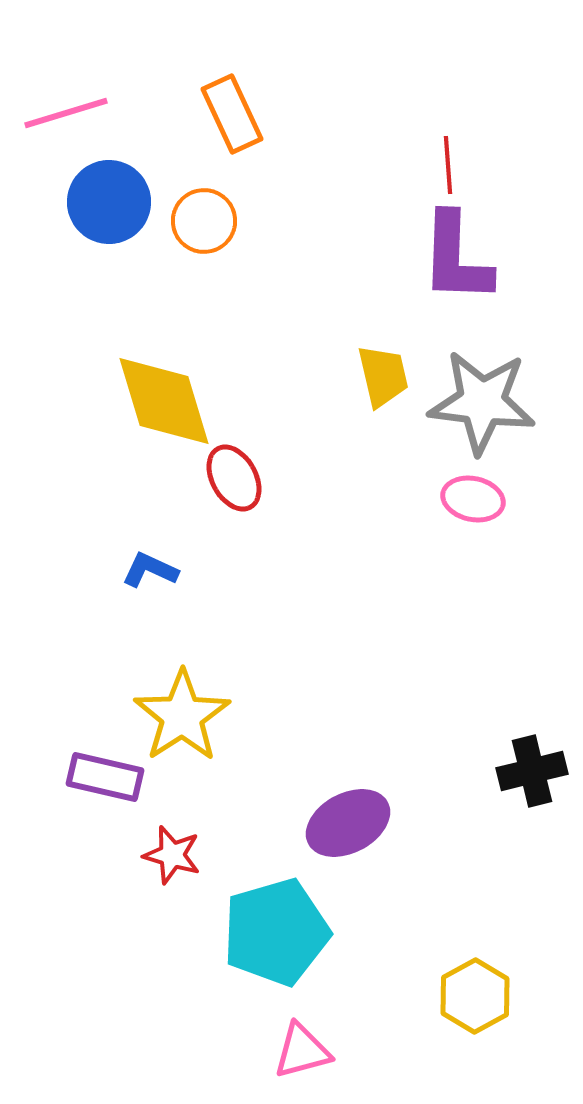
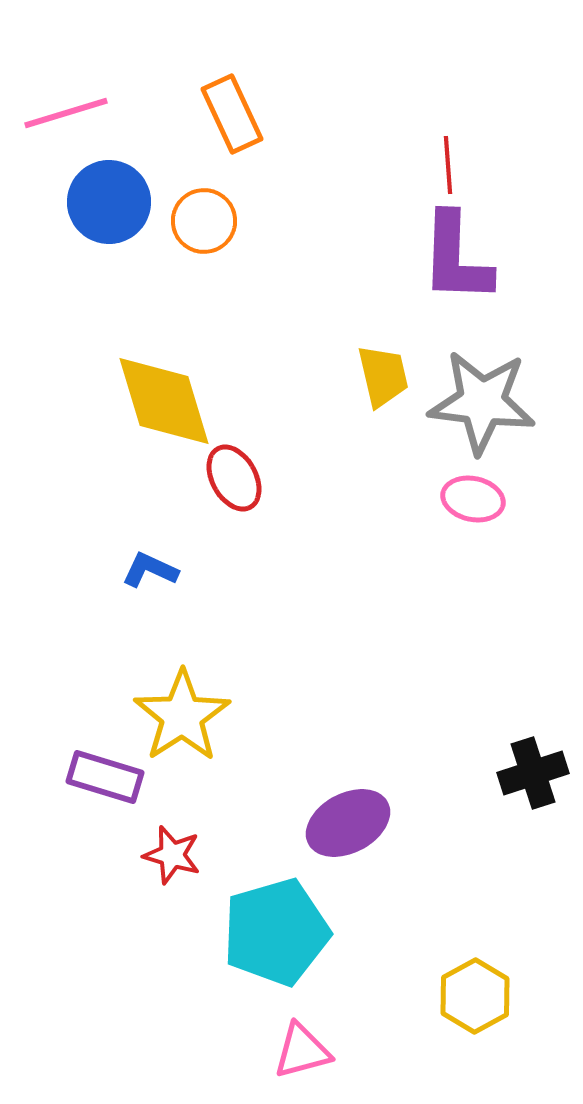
black cross: moved 1 px right, 2 px down; rotated 4 degrees counterclockwise
purple rectangle: rotated 4 degrees clockwise
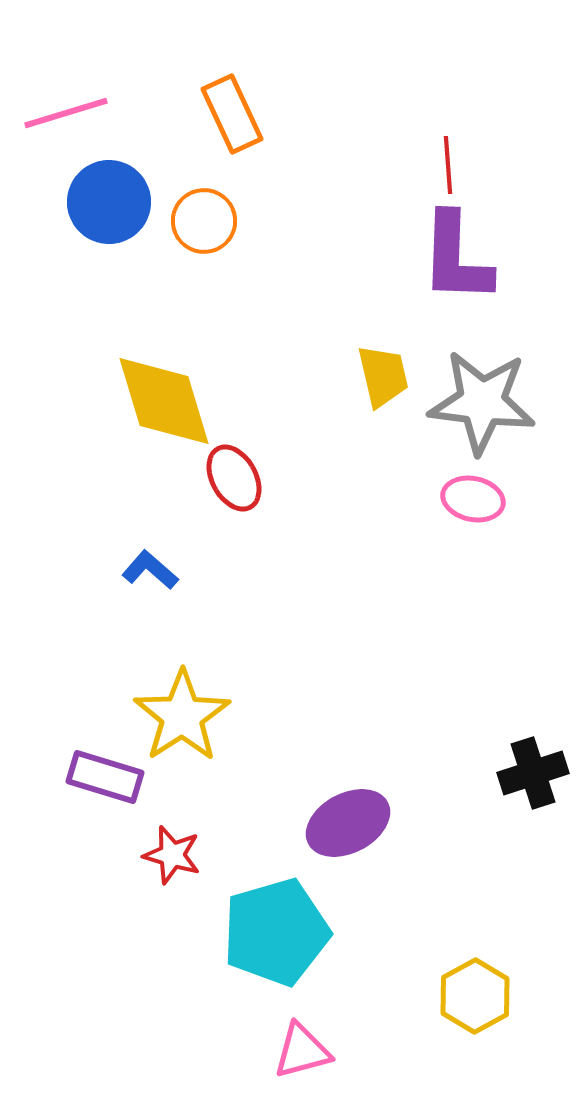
blue L-shape: rotated 16 degrees clockwise
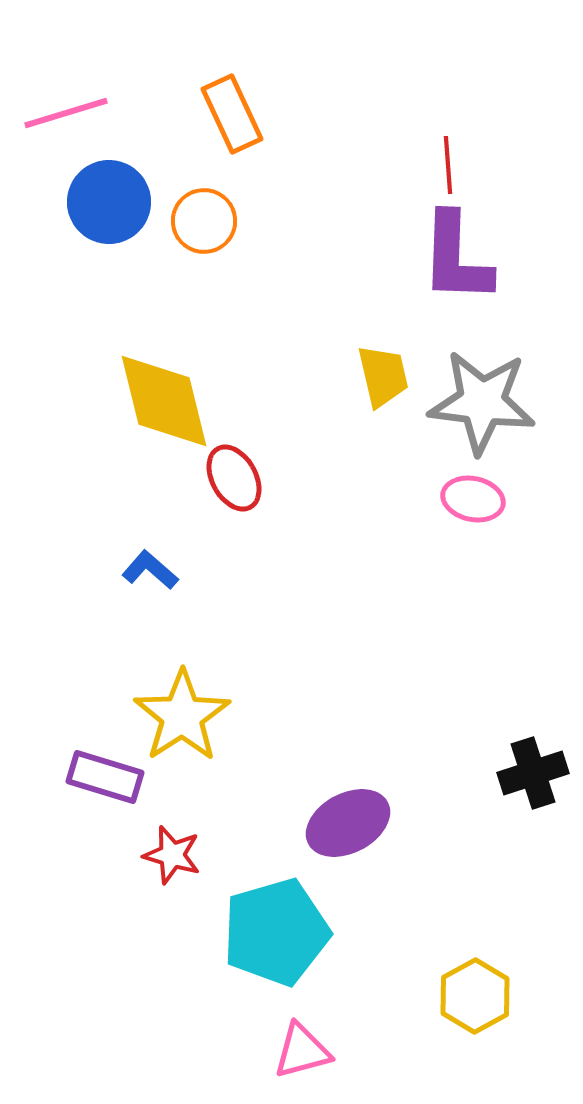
yellow diamond: rotated 3 degrees clockwise
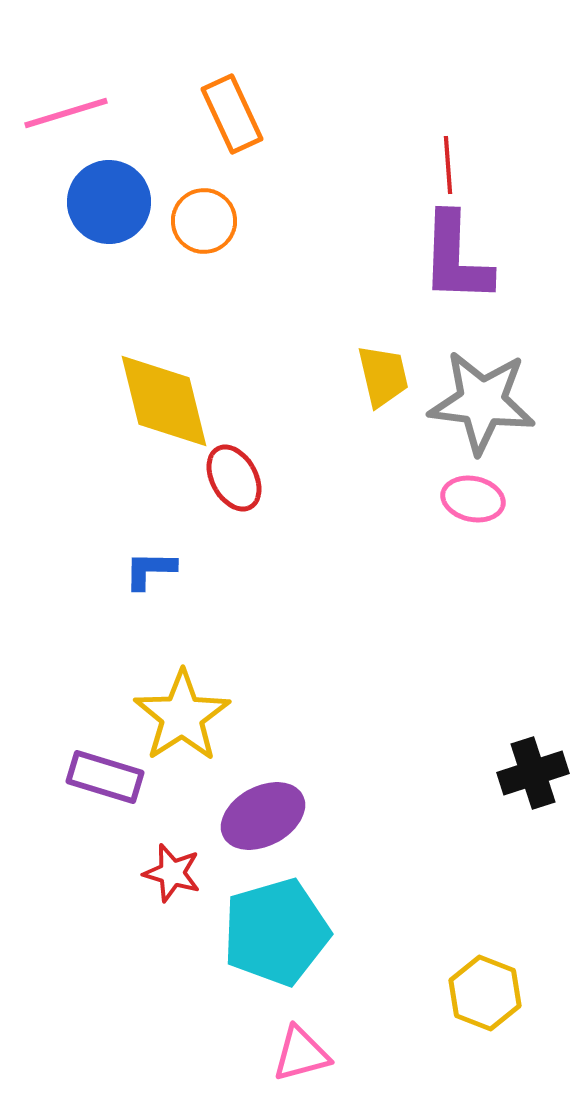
blue L-shape: rotated 40 degrees counterclockwise
purple ellipse: moved 85 px left, 7 px up
red star: moved 18 px down
yellow hexagon: moved 10 px right, 3 px up; rotated 10 degrees counterclockwise
pink triangle: moved 1 px left, 3 px down
